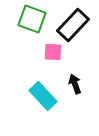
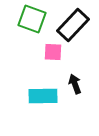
cyan rectangle: rotated 48 degrees counterclockwise
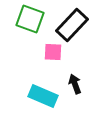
green square: moved 2 px left
black rectangle: moved 1 px left
cyan rectangle: rotated 24 degrees clockwise
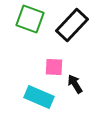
pink square: moved 1 px right, 15 px down
black arrow: rotated 12 degrees counterclockwise
cyan rectangle: moved 4 px left, 1 px down
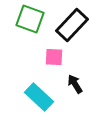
pink square: moved 10 px up
cyan rectangle: rotated 20 degrees clockwise
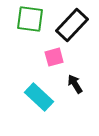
green square: rotated 12 degrees counterclockwise
pink square: rotated 18 degrees counterclockwise
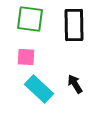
black rectangle: moved 2 px right; rotated 44 degrees counterclockwise
pink square: moved 28 px left; rotated 18 degrees clockwise
cyan rectangle: moved 8 px up
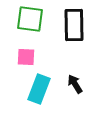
cyan rectangle: rotated 68 degrees clockwise
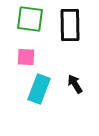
black rectangle: moved 4 px left
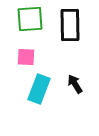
green square: rotated 12 degrees counterclockwise
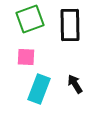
green square: rotated 16 degrees counterclockwise
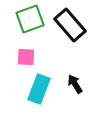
black rectangle: rotated 40 degrees counterclockwise
